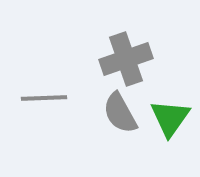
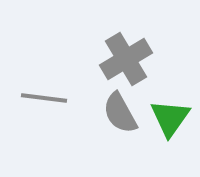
gray cross: rotated 12 degrees counterclockwise
gray line: rotated 9 degrees clockwise
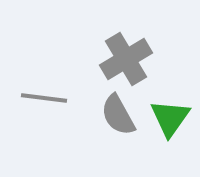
gray semicircle: moved 2 px left, 2 px down
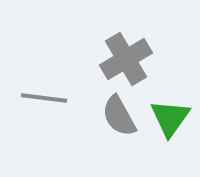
gray semicircle: moved 1 px right, 1 px down
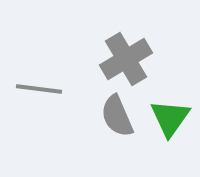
gray line: moved 5 px left, 9 px up
gray semicircle: moved 2 px left; rotated 6 degrees clockwise
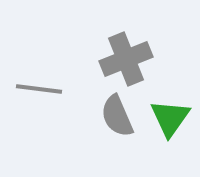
gray cross: rotated 9 degrees clockwise
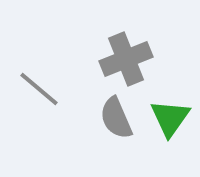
gray line: rotated 33 degrees clockwise
gray semicircle: moved 1 px left, 2 px down
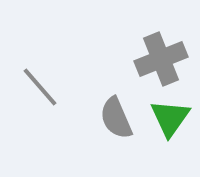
gray cross: moved 35 px right
gray line: moved 1 px right, 2 px up; rotated 9 degrees clockwise
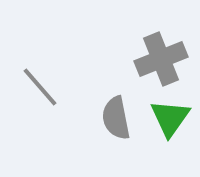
gray semicircle: rotated 12 degrees clockwise
